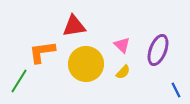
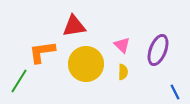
yellow semicircle: rotated 42 degrees counterclockwise
blue line: moved 1 px left, 2 px down
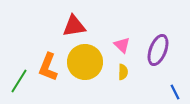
orange L-shape: moved 6 px right, 15 px down; rotated 60 degrees counterclockwise
yellow circle: moved 1 px left, 2 px up
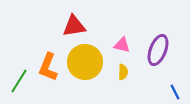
pink triangle: rotated 30 degrees counterclockwise
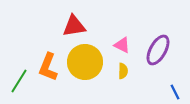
pink triangle: rotated 12 degrees clockwise
purple ellipse: rotated 8 degrees clockwise
yellow semicircle: moved 1 px up
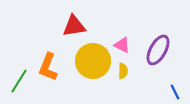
yellow circle: moved 8 px right, 1 px up
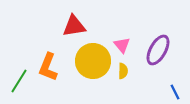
pink triangle: rotated 24 degrees clockwise
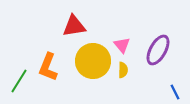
yellow semicircle: moved 1 px up
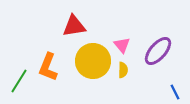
purple ellipse: moved 1 px down; rotated 12 degrees clockwise
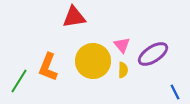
red triangle: moved 9 px up
purple ellipse: moved 5 px left, 3 px down; rotated 16 degrees clockwise
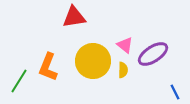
pink triangle: moved 3 px right; rotated 12 degrees counterclockwise
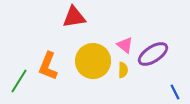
orange L-shape: moved 1 px up
